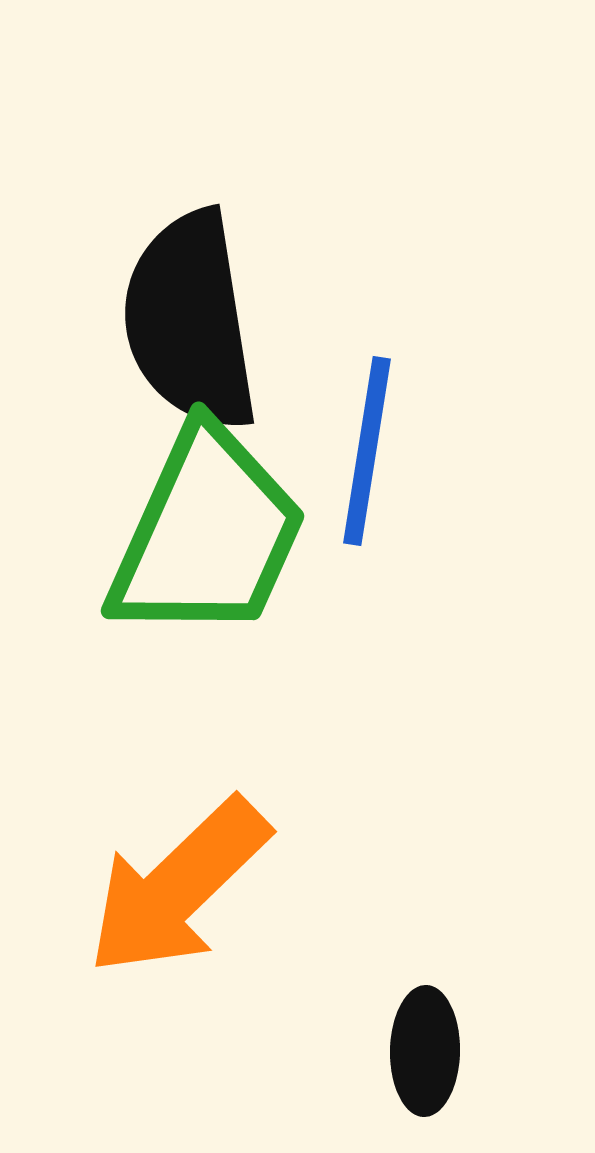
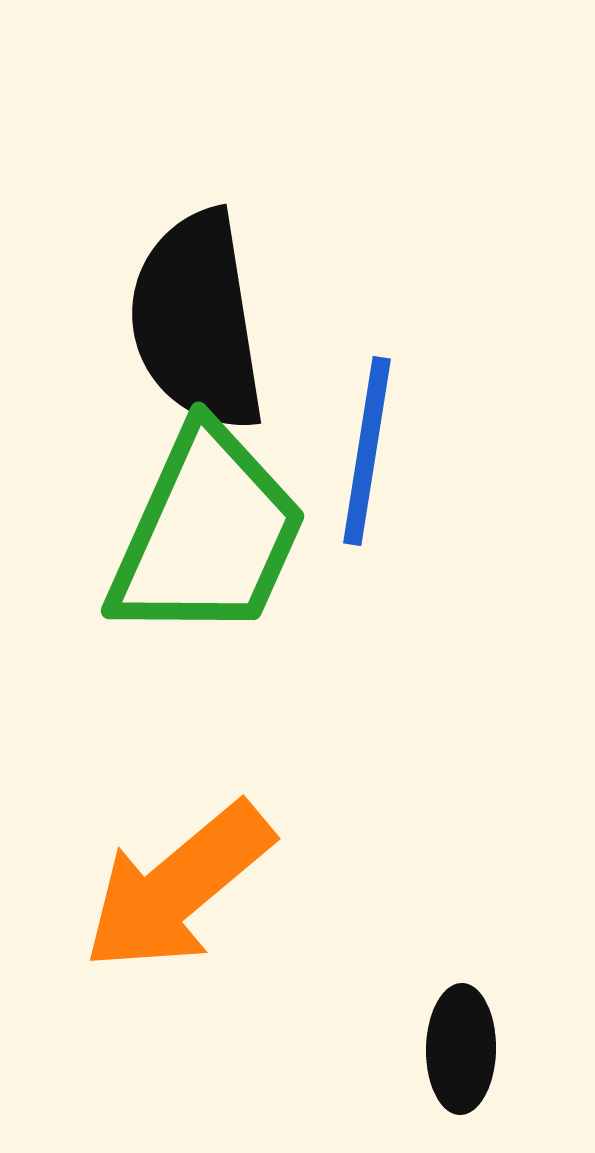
black semicircle: moved 7 px right
orange arrow: rotated 4 degrees clockwise
black ellipse: moved 36 px right, 2 px up
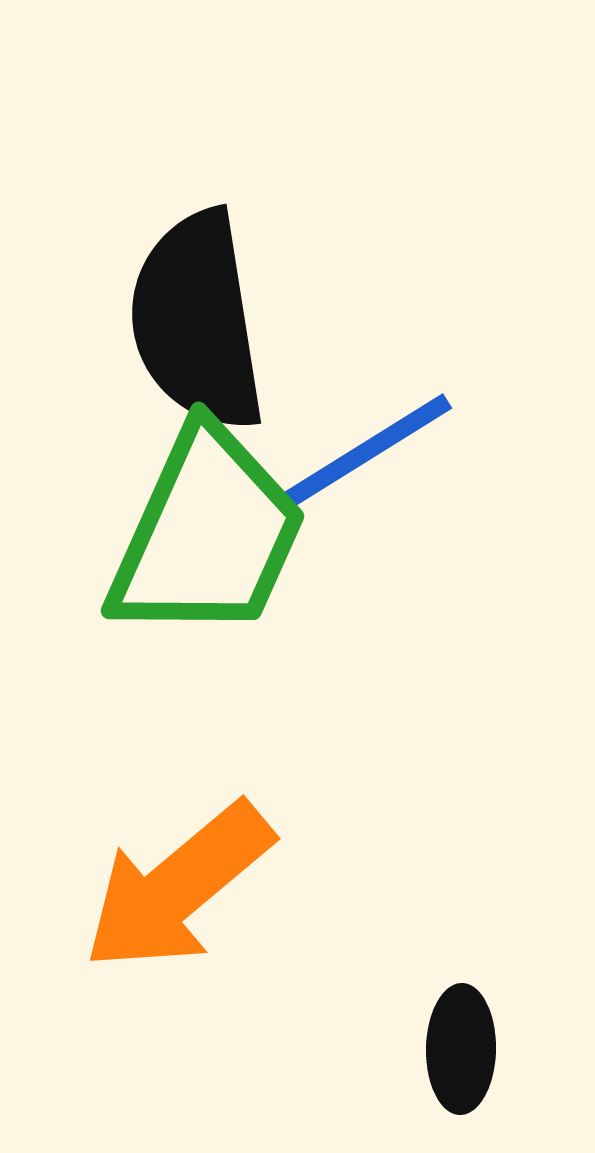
blue line: rotated 49 degrees clockwise
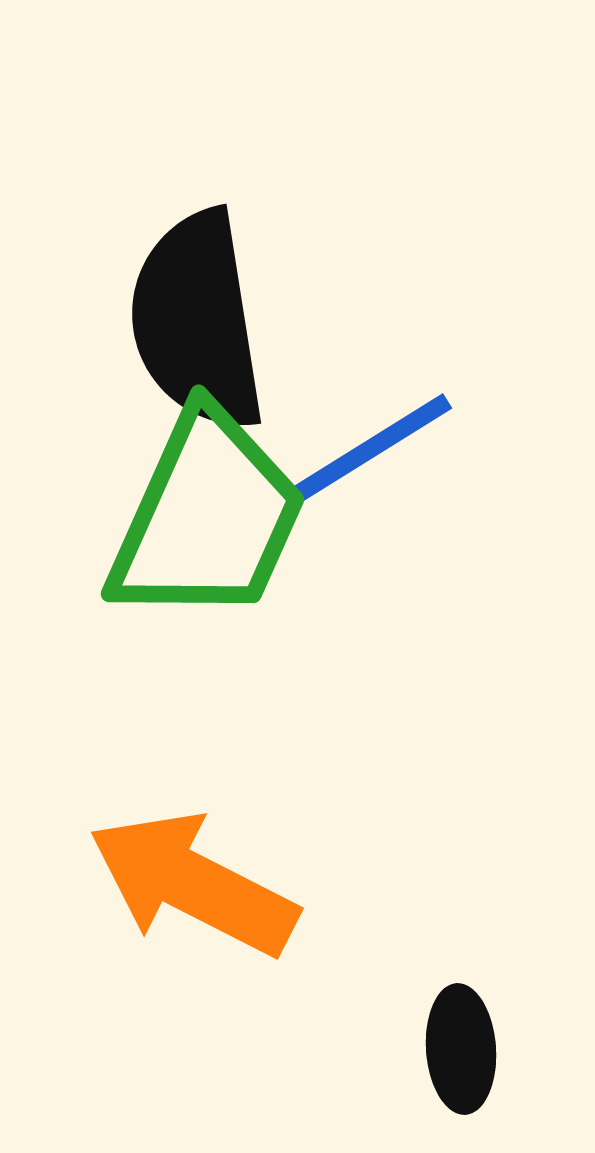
green trapezoid: moved 17 px up
orange arrow: moved 15 px right, 3 px up; rotated 67 degrees clockwise
black ellipse: rotated 5 degrees counterclockwise
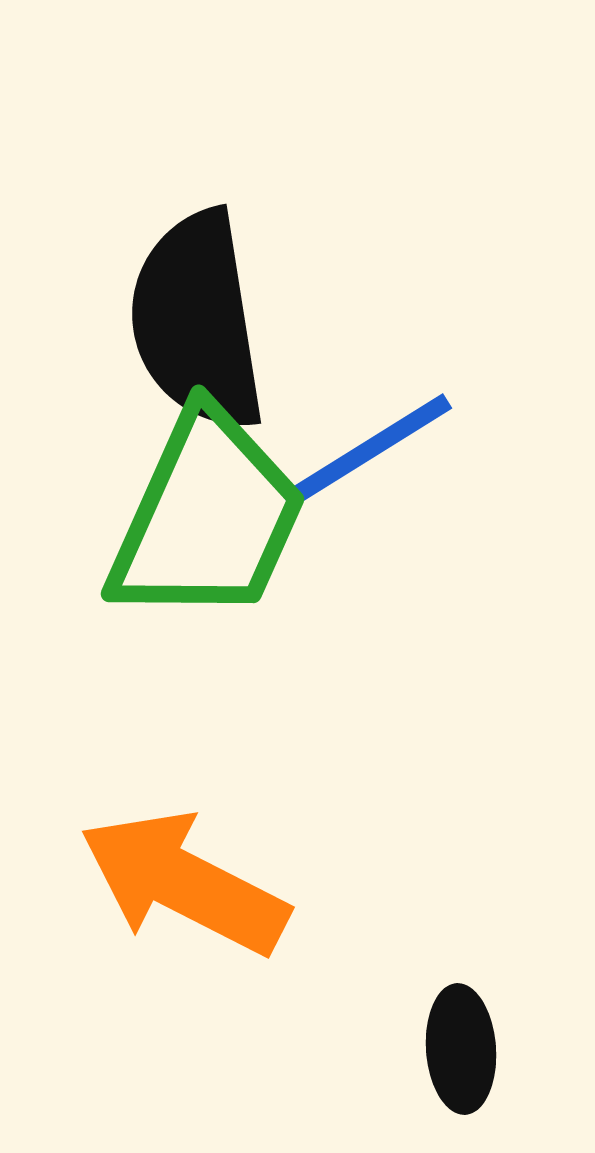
orange arrow: moved 9 px left, 1 px up
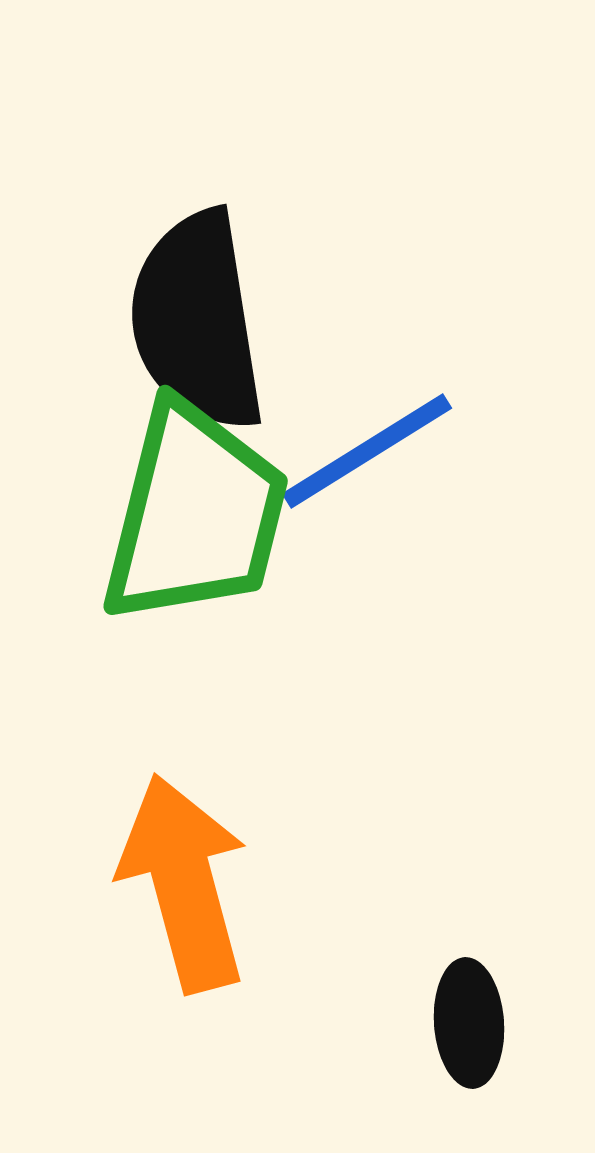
green trapezoid: moved 12 px left, 3 px up; rotated 10 degrees counterclockwise
orange arrow: rotated 48 degrees clockwise
black ellipse: moved 8 px right, 26 px up
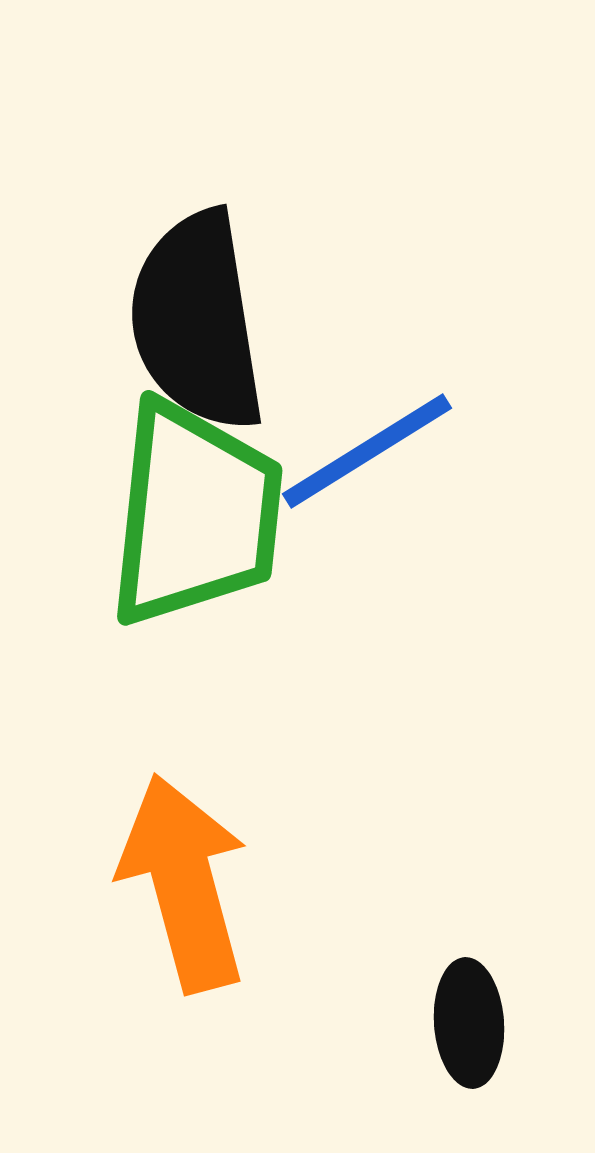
green trapezoid: rotated 8 degrees counterclockwise
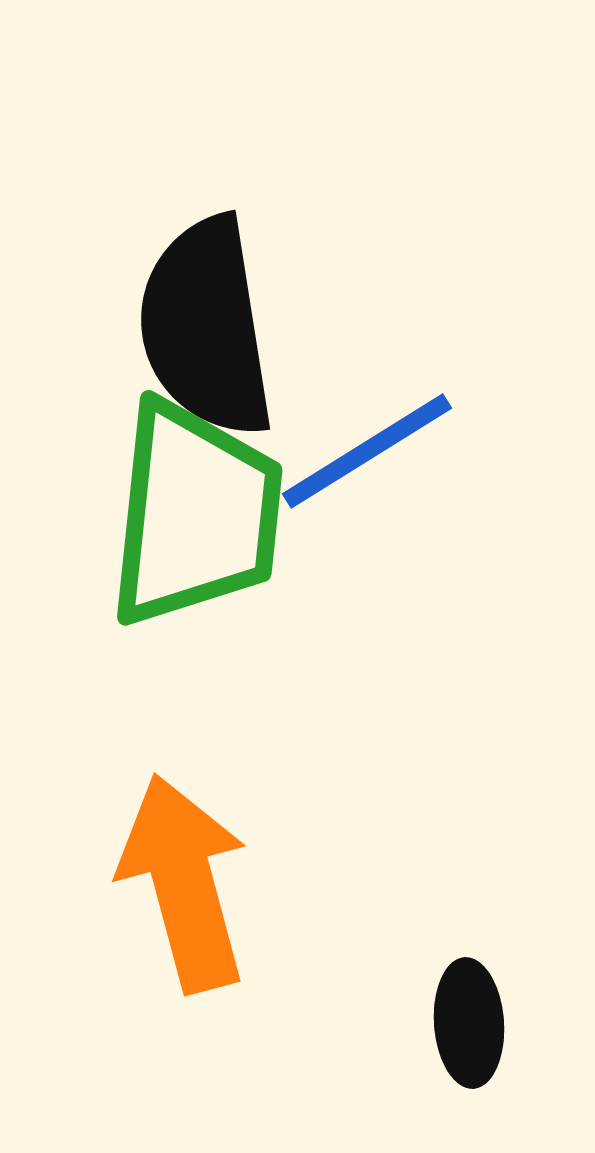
black semicircle: moved 9 px right, 6 px down
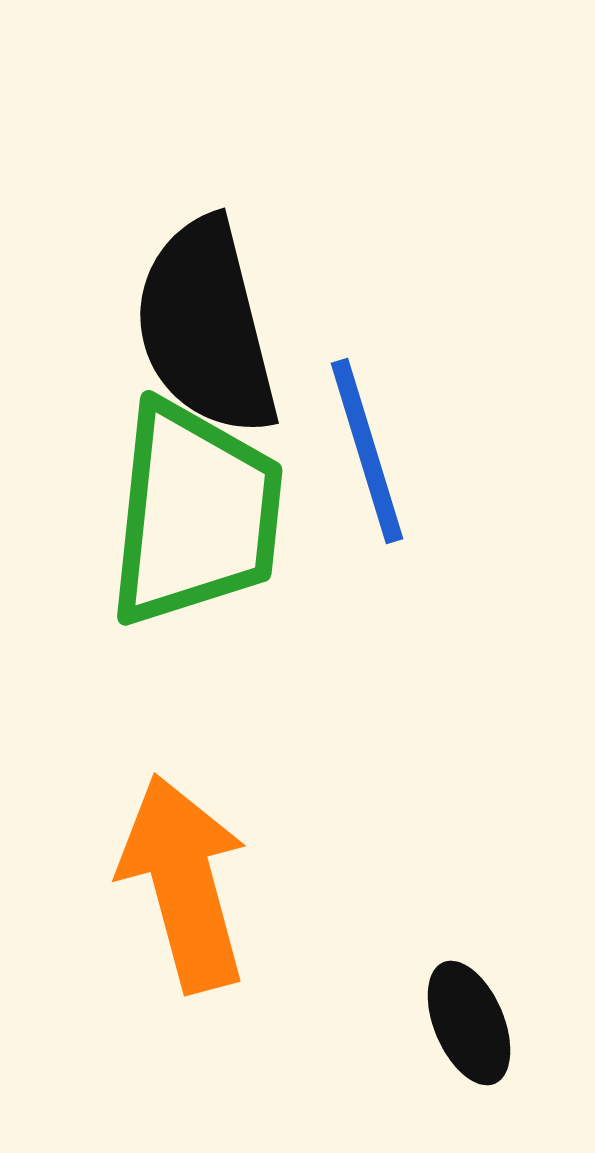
black semicircle: rotated 5 degrees counterclockwise
blue line: rotated 75 degrees counterclockwise
black ellipse: rotated 19 degrees counterclockwise
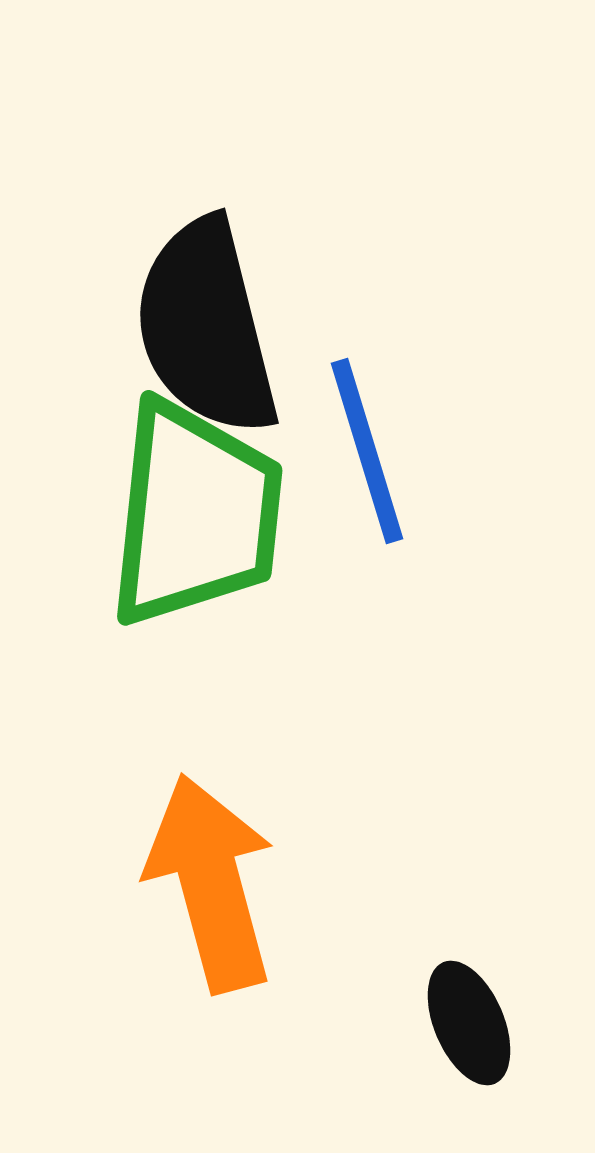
orange arrow: moved 27 px right
